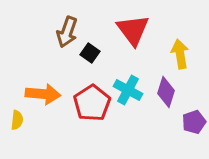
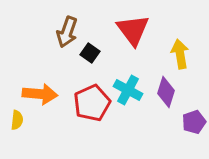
orange arrow: moved 3 px left
red pentagon: rotated 9 degrees clockwise
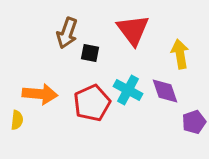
brown arrow: moved 1 px down
black square: rotated 24 degrees counterclockwise
purple diamond: moved 1 px left, 1 px up; rotated 36 degrees counterclockwise
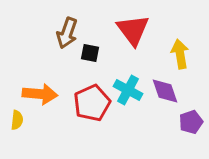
purple pentagon: moved 3 px left
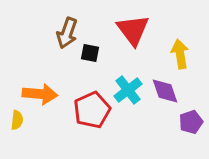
cyan cross: rotated 24 degrees clockwise
red pentagon: moved 7 px down
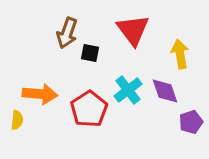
red pentagon: moved 3 px left, 1 px up; rotated 9 degrees counterclockwise
